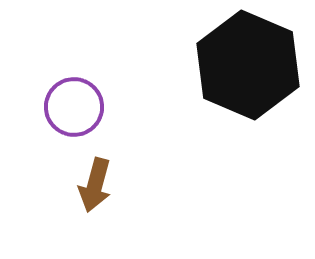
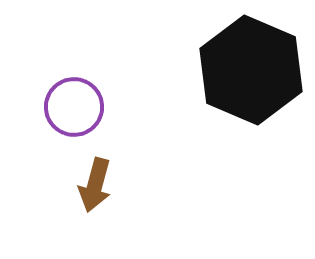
black hexagon: moved 3 px right, 5 px down
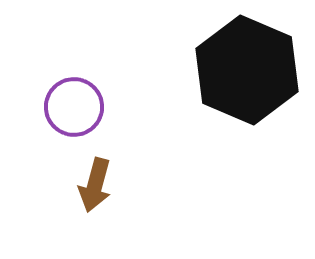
black hexagon: moved 4 px left
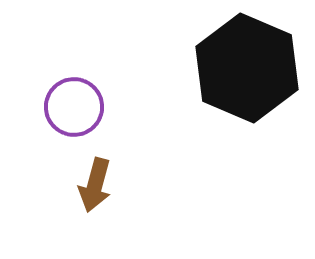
black hexagon: moved 2 px up
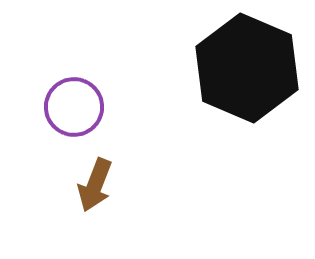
brown arrow: rotated 6 degrees clockwise
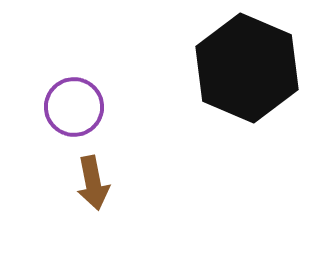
brown arrow: moved 2 px left, 2 px up; rotated 32 degrees counterclockwise
